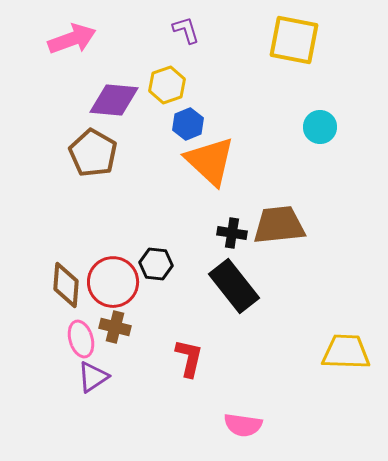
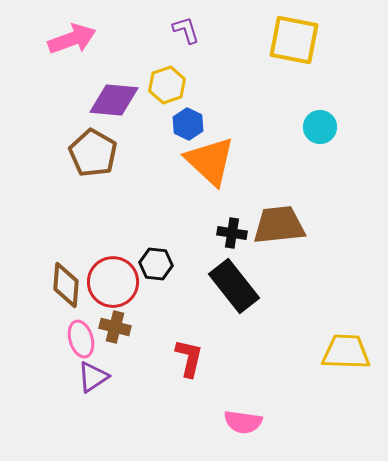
blue hexagon: rotated 12 degrees counterclockwise
pink semicircle: moved 3 px up
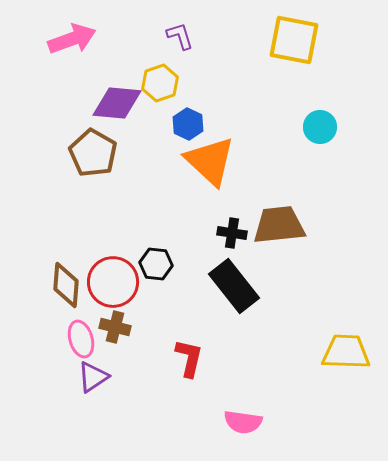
purple L-shape: moved 6 px left, 6 px down
yellow hexagon: moved 7 px left, 2 px up
purple diamond: moved 3 px right, 3 px down
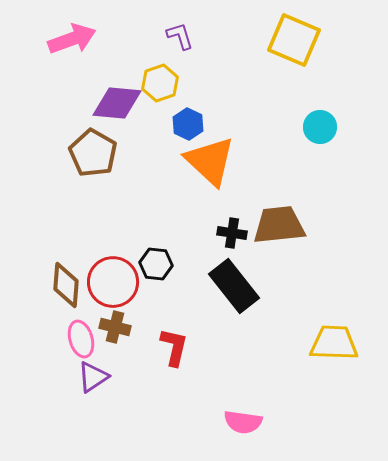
yellow square: rotated 12 degrees clockwise
yellow trapezoid: moved 12 px left, 9 px up
red L-shape: moved 15 px left, 11 px up
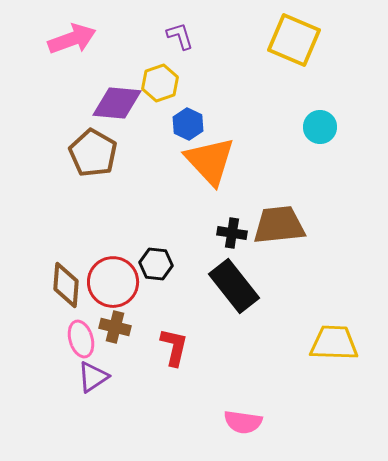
orange triangle: rotated 4 degrees clockwise
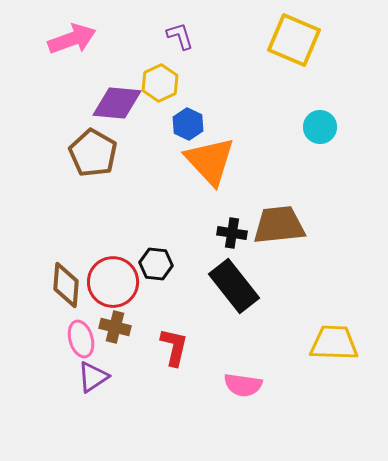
yellow hexagon: rotated 6 degrees counterclockwise
pink semicircle: moved 37 px up
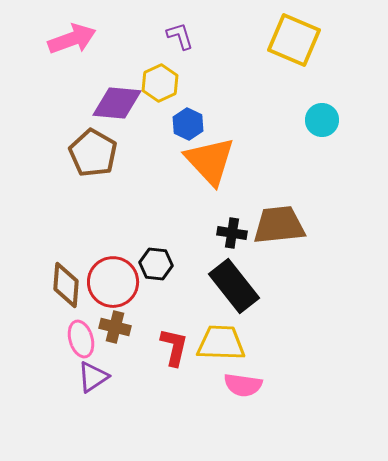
cyan circle: moved 2 px right, 7 px up
yellow trapezoid: moved 113 px left
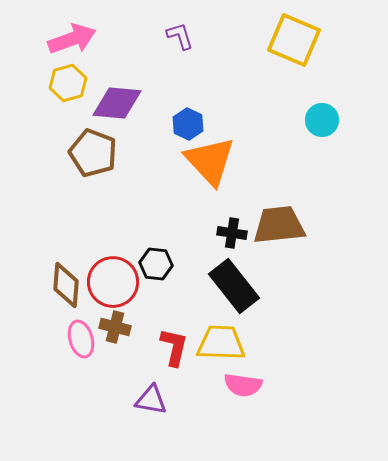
yellow hexagon: moved 92 px left; rotated 9 degrees clockwise
brown pentagon: rotated 9 degrees counterclockwise
purple triangle: moved 58 px right, 23 px down; rotated 44 degrees clockwise
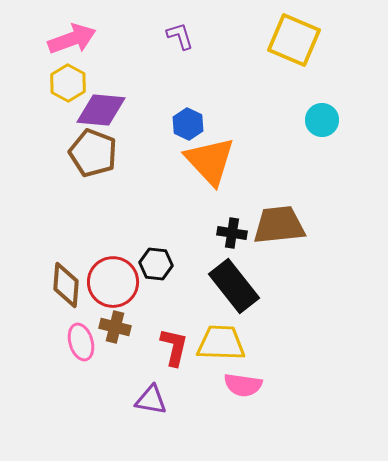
yellow hexagon: rotated 15 degrees counterclockwise
purple diamond: moved 16 px left, 7 px down
pink ellipse: moved 3 px down
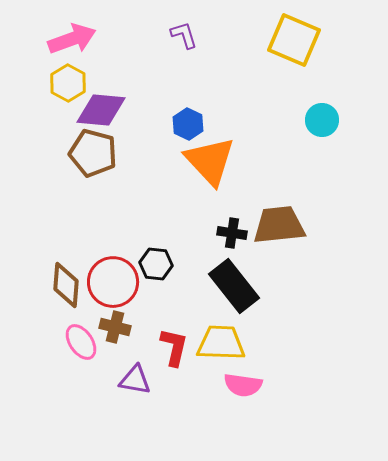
purple L-shape: moved 4 px right, 1 px up
brown pentagon: rotated 6 degrees counterclockwise
pink ellipse: rotated 18 degrees counterclockwise
purple triangle: moved 16 px left, 20 px up
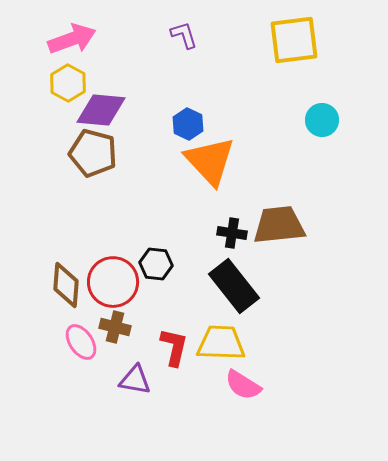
yellow square: rotated 30 degrees counterclockwise
pink semicircle: rotated 24 degrees clockwise
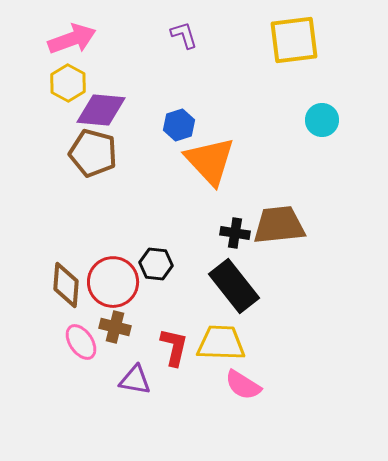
blue hexagon: moved 9 px left, 1 px down; rotated 16 degrees clockwise
black cross: moved 3 px right
